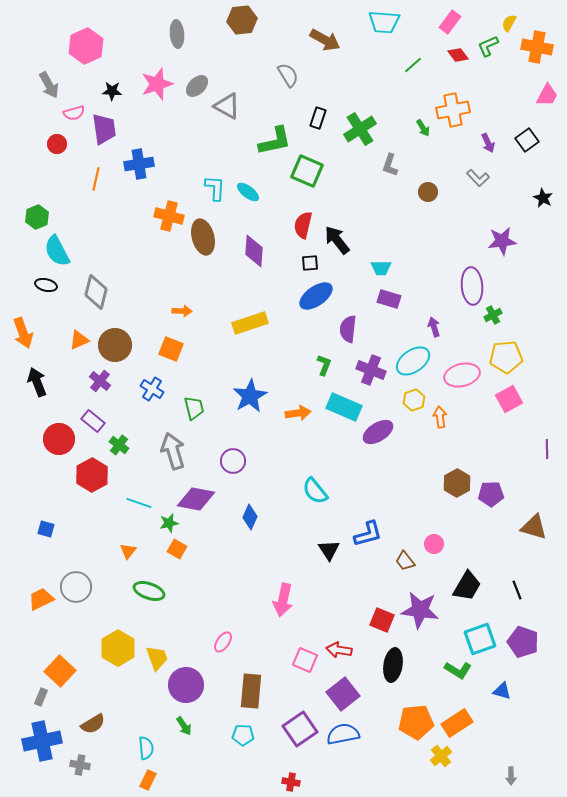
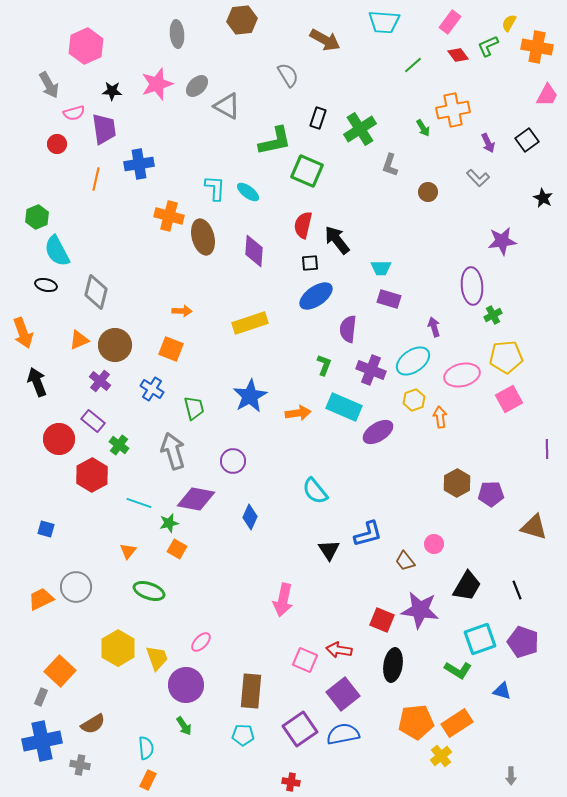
pink ellipse at (223, 642): moved 22 px left; rotated 10 degrees clockwise
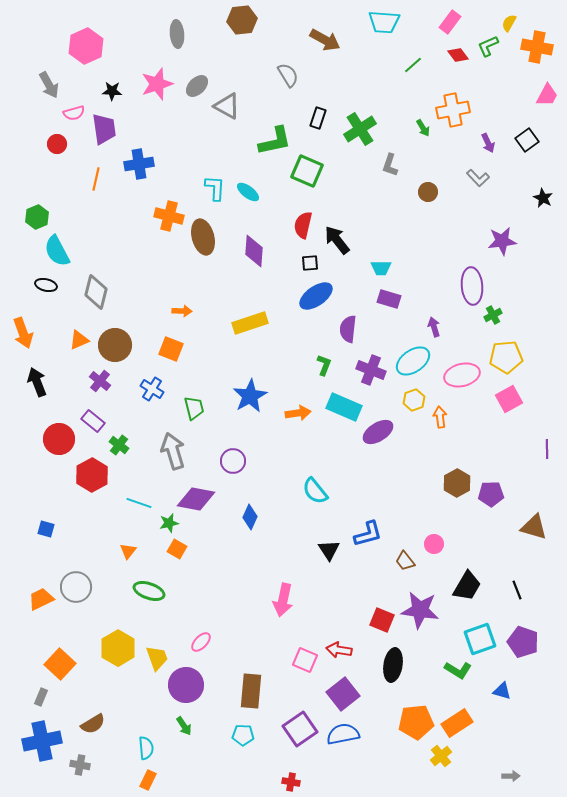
orange square at (60, 671): moved 7 px up
gray arrow at (511, 776): rotated 90 degrees counterclockwise
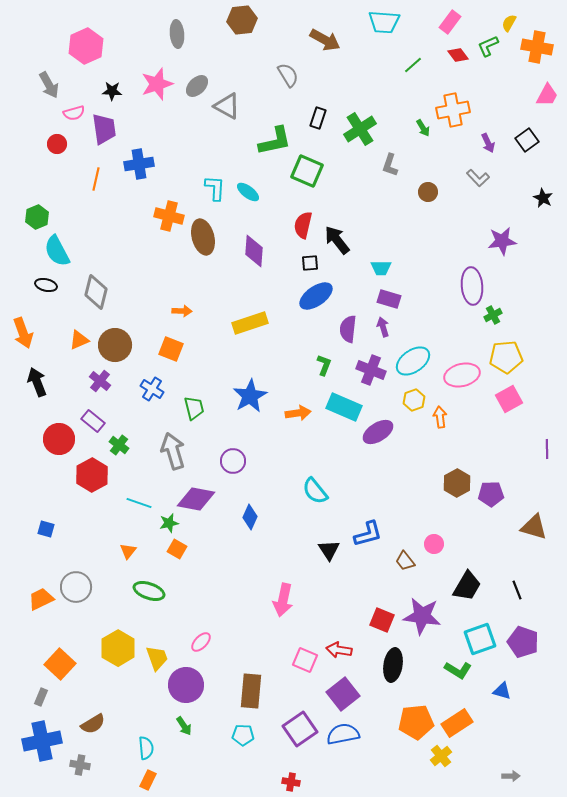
purple arrow at (434, 327): moved 51 px left
purple star at (420, 610): moved 2 px right, 6 px down
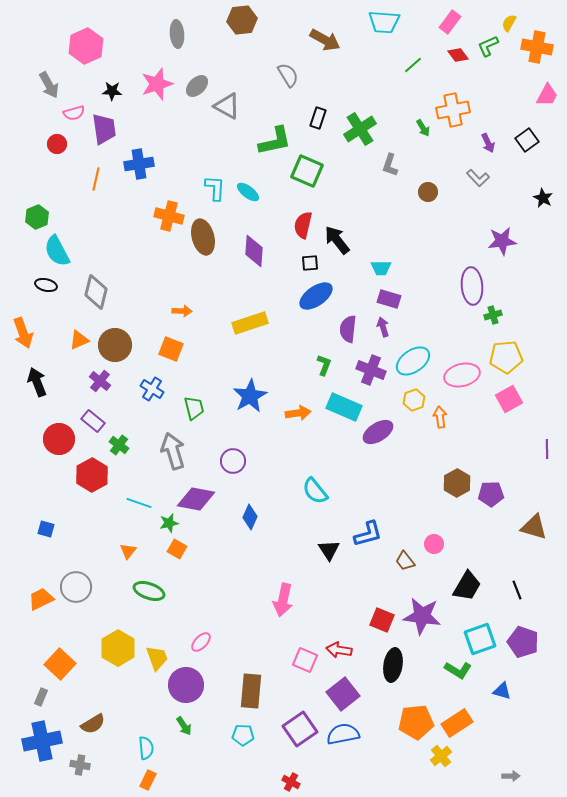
green cross at (493, 315): rotated 12 degrees clockwise
red cross at (291, 782): rotated 18 degrees clockwise
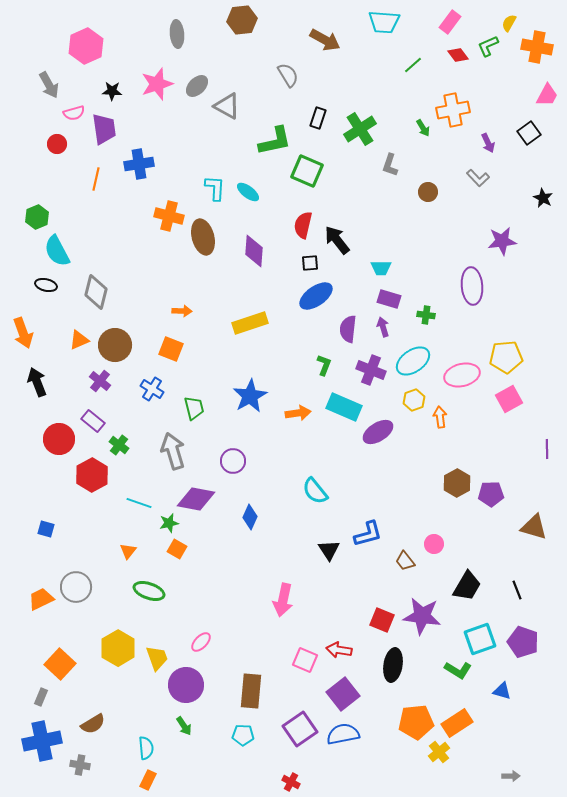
black square at (527, 140): moved 2 px right, 7 px up
green cross at (493, 315): moved 67 px left; rotated 24 degrees clockwise
yellow cross at (441, 756): moved 2 px left, 4 px up
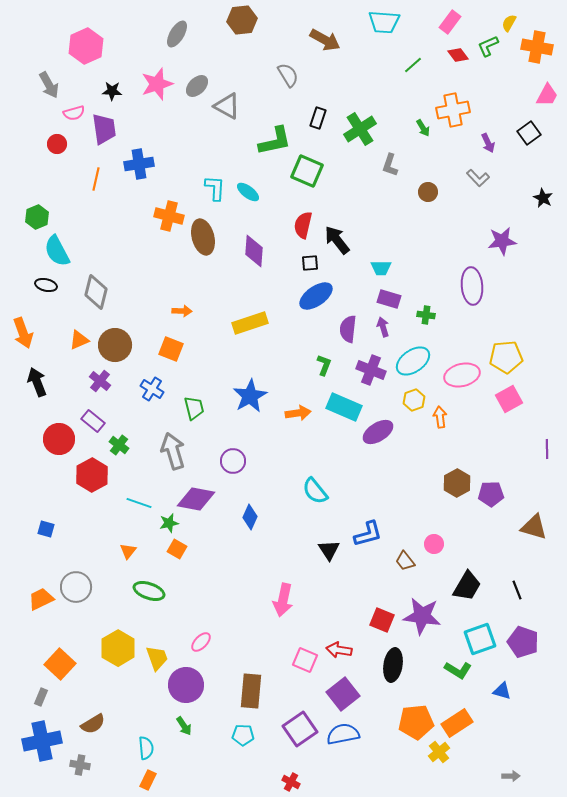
gray ellipse at (177, 34): rotated 36 degrees clockwise
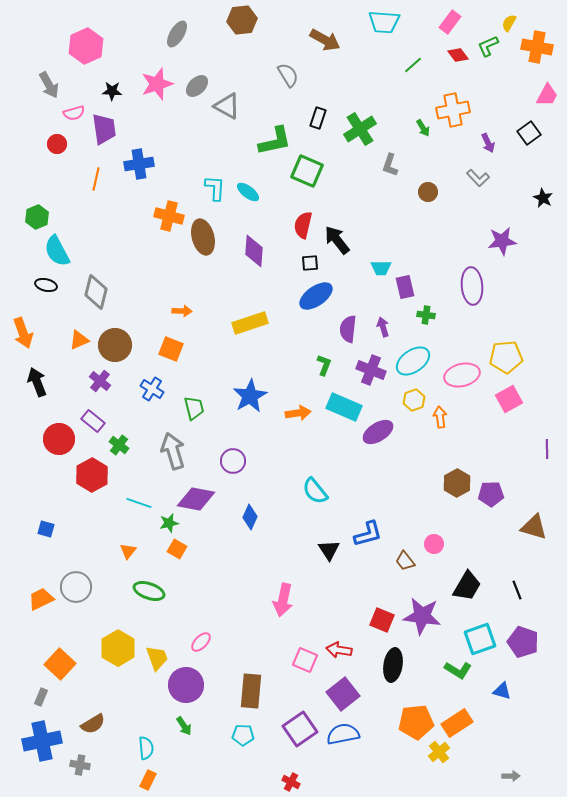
purple rectangle at (389, 299): moved 16 px right, 12 px up; rotated 60 degrees clockwise
